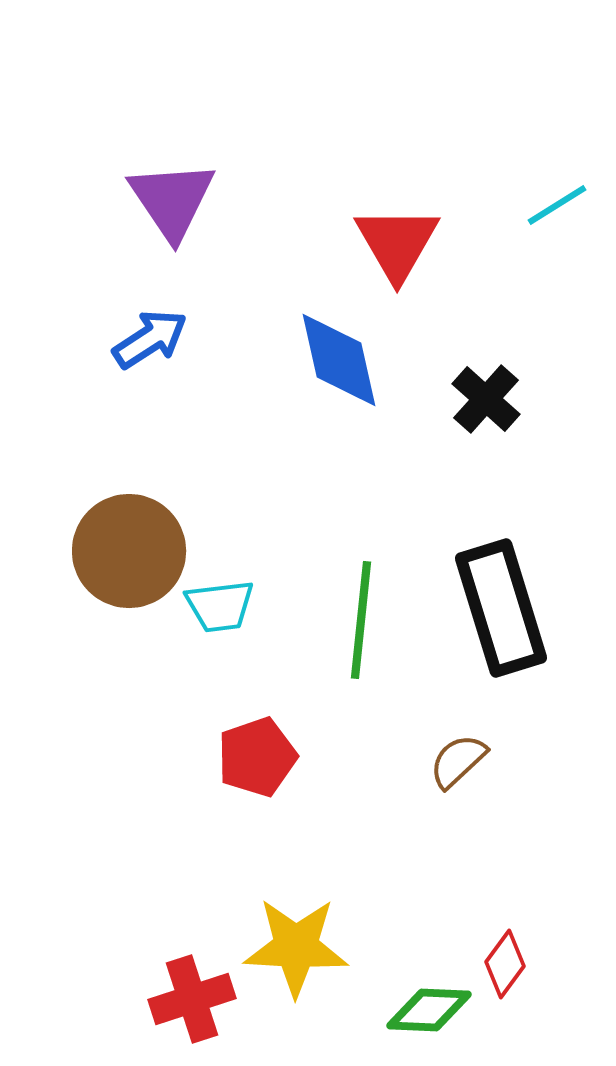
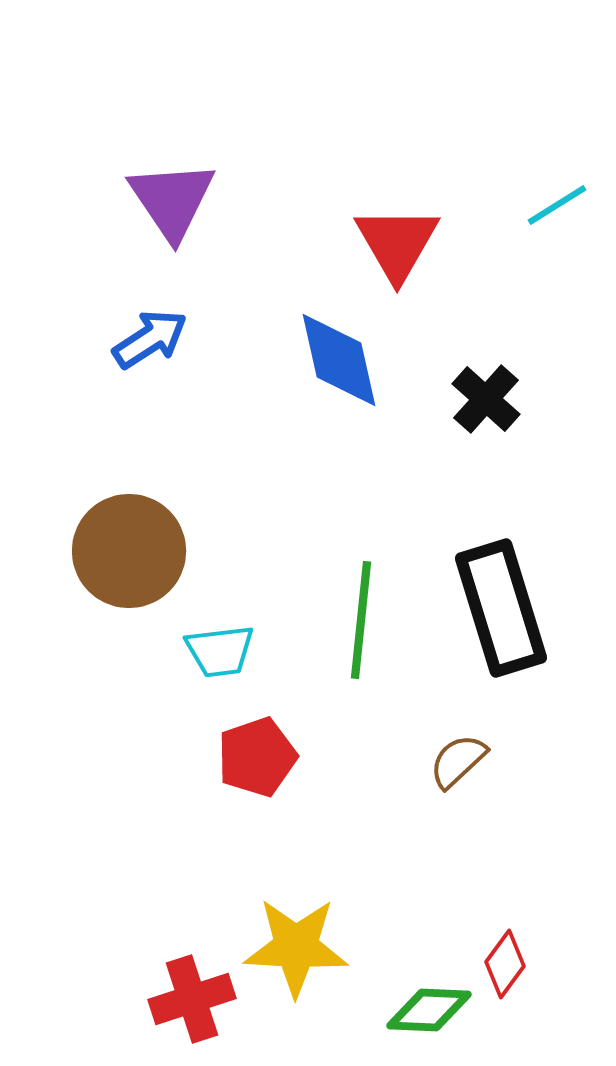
cyan trapezoid: moved 45 px down
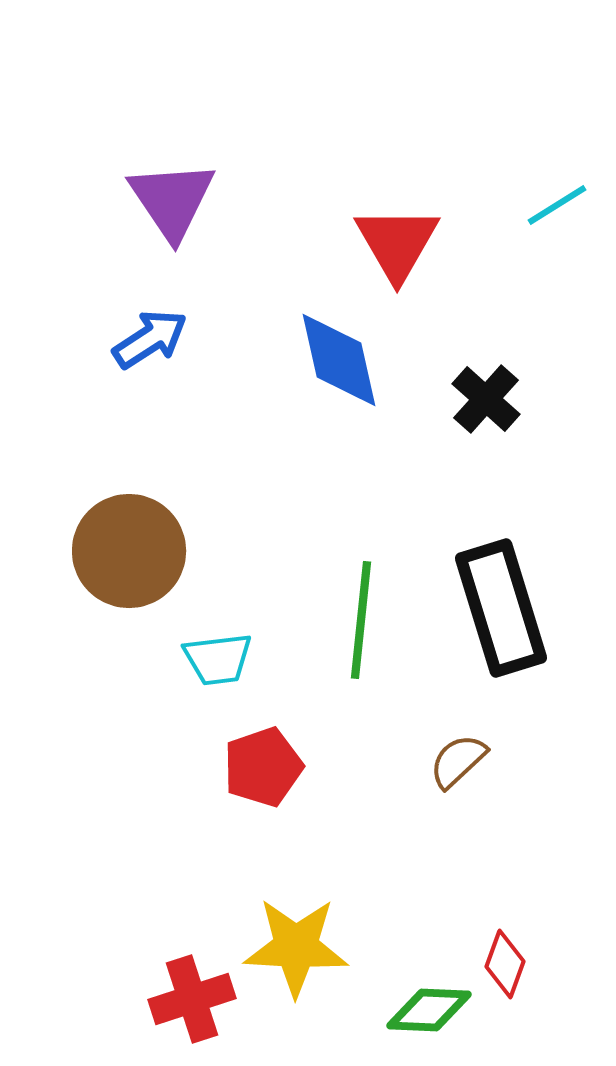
cyan trapezoid: moved 2 px left, 8 px down
red pentagon: moved 6 px right, 10 px down
red diamond: rotated 16 degrees counterclockwise
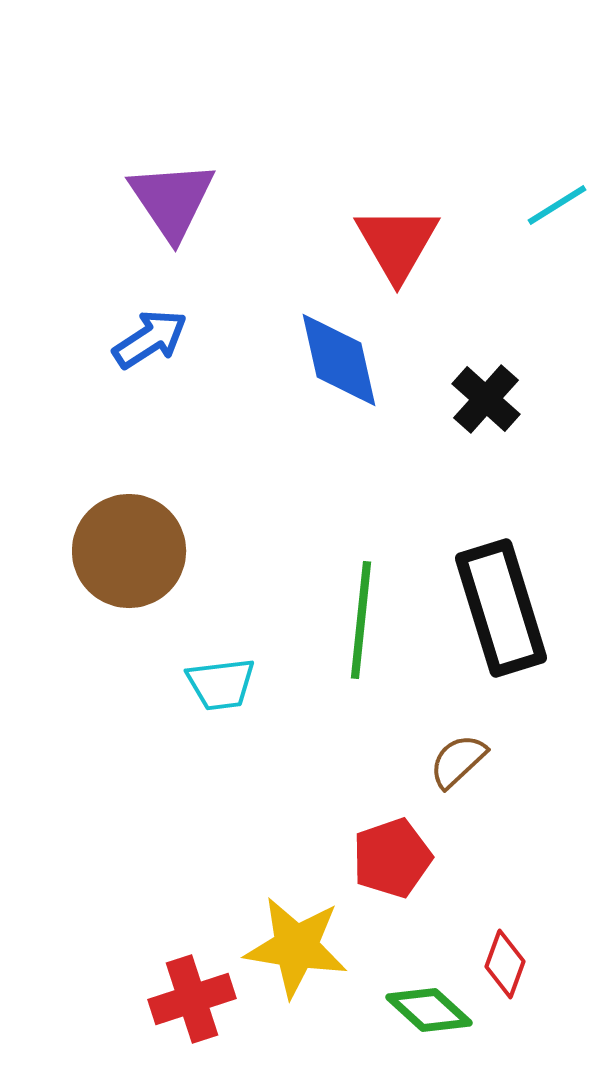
cyan trapezoid: moved 3 px right, 25 px down
red pentagon: moved 129 px right, 91 px down
yellow star: rotated 6 degrees clockwise
green diamond: rotated 40 degrees clockwise
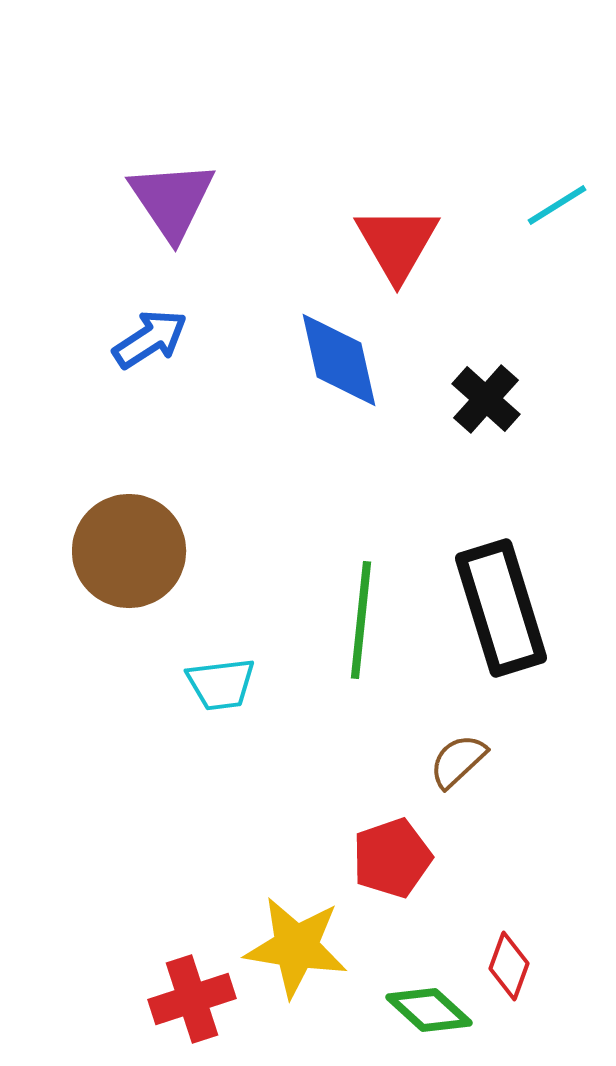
red diamond: moved 4 px right, 2 px down
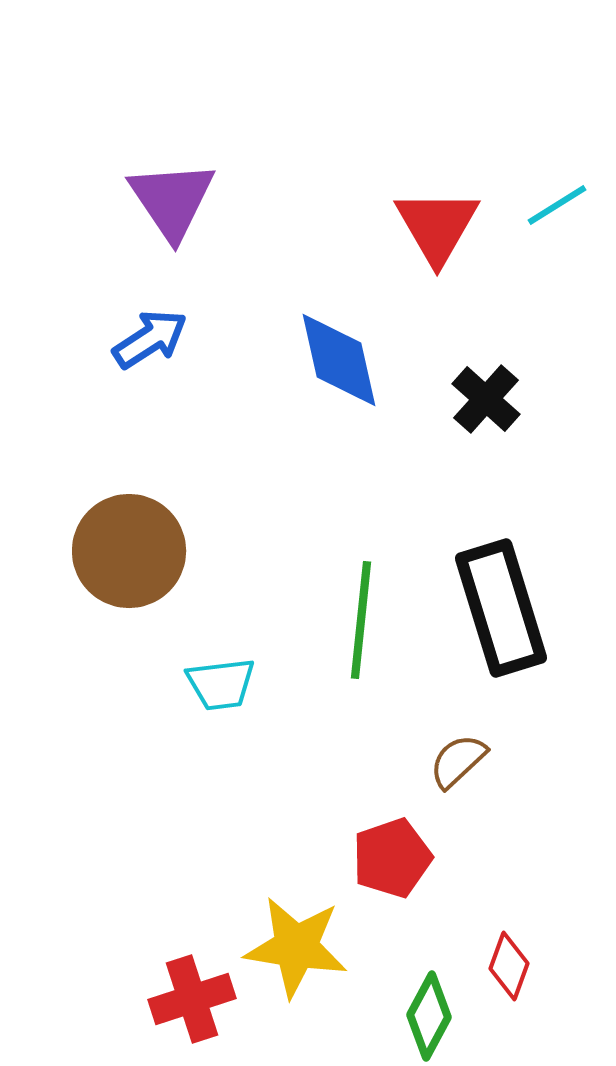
red triangle: moved 40 px right, 17 px up
green diamond: moved 6 px down; rotated 76 degrees clockwise
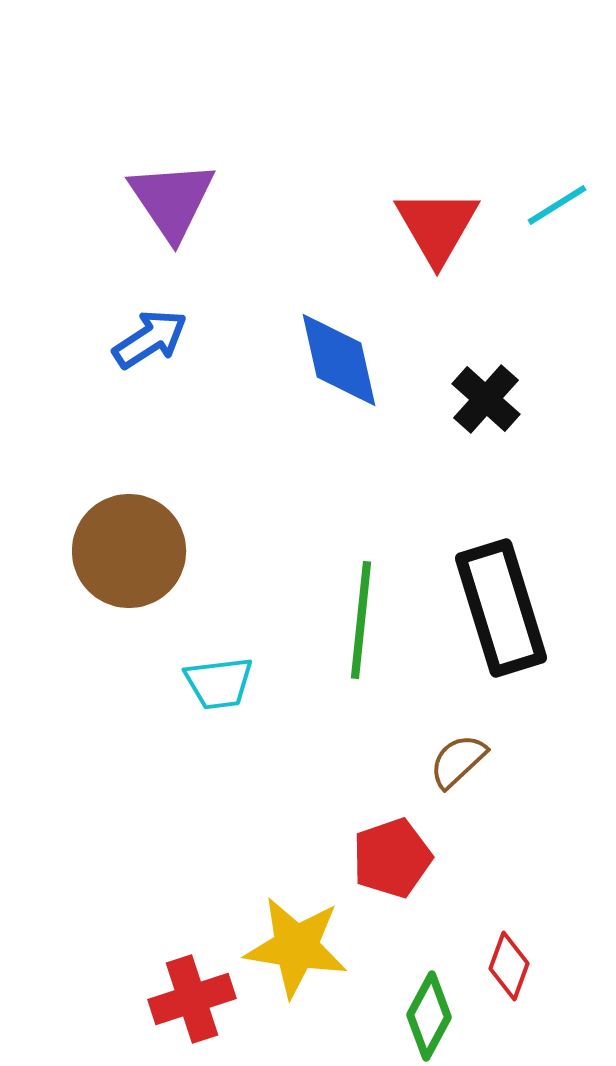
cyan trapezoid: moved 2 px left, 1 px up
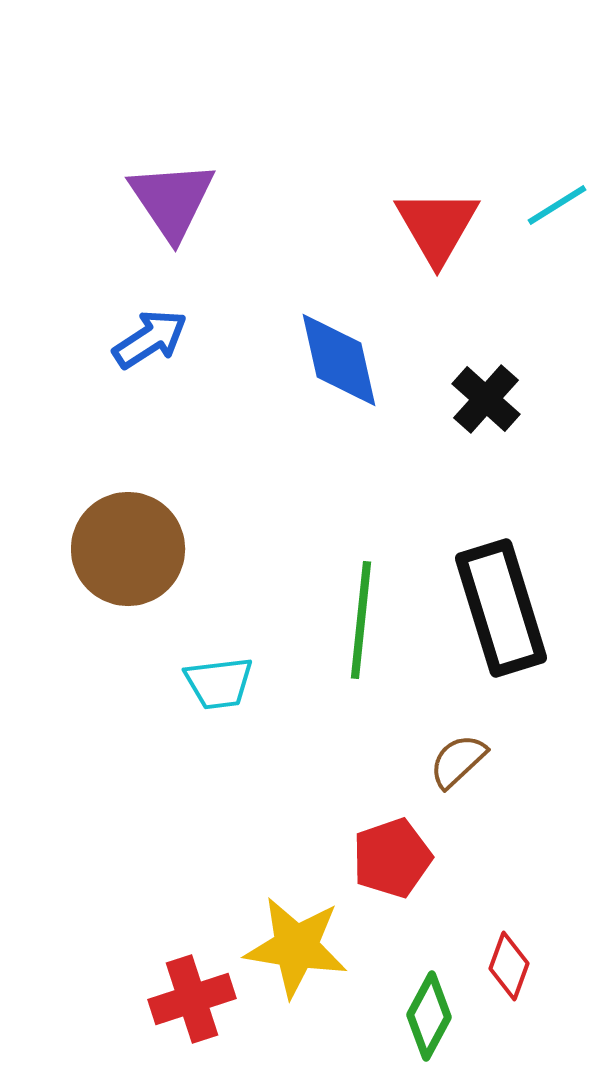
brown circle: moved 1 px left, 2 px up
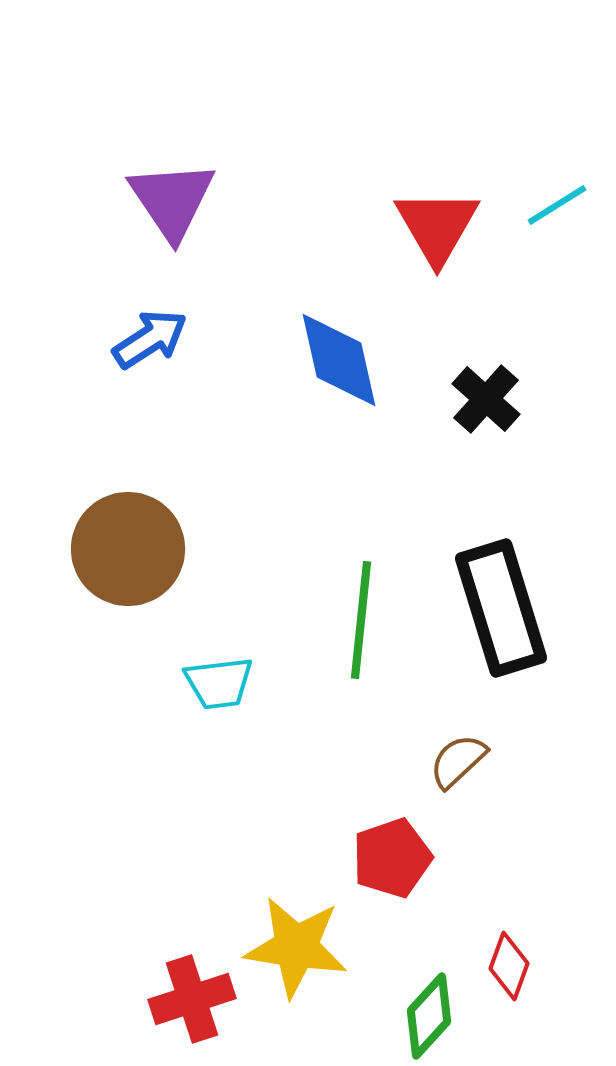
green diamond: rotated 14 degrees clockwise
